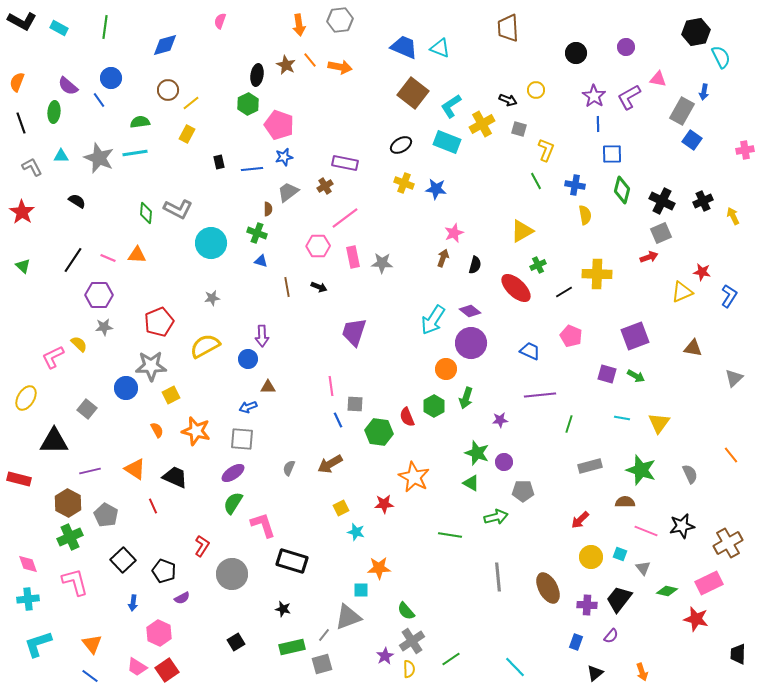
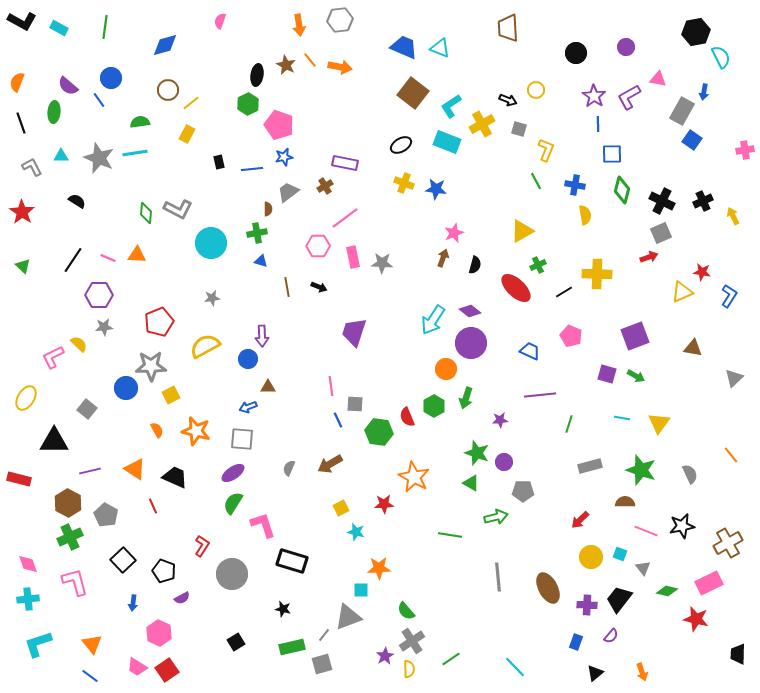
green cross at (257, 233): rotated 30 degrees counterclockwise
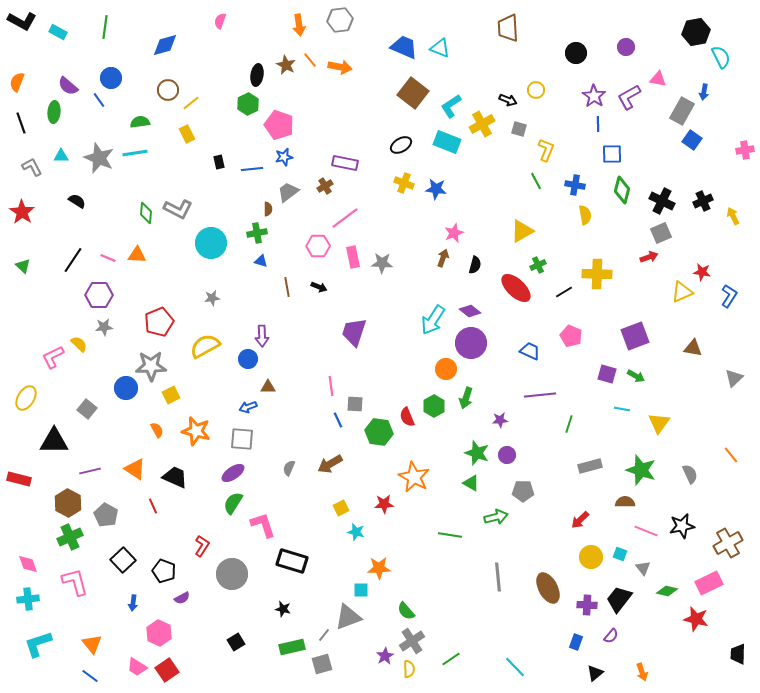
cyan rectangle at (59, 28): moved 1 px left, 4 px down
yellow rectangle at (187, 134): rotated 54 degrees counterclockwise
cyan line at (622, 418): moved 9 px up
purple circle at (504, 462): moved 3 px right, 7 px up
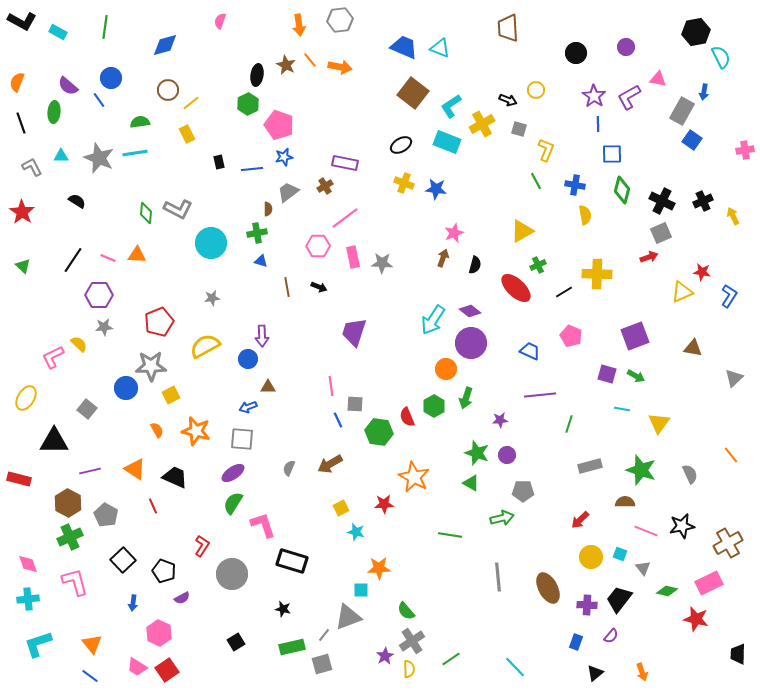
green arrow at (496, 517): moved 6 px right, 1 px down
